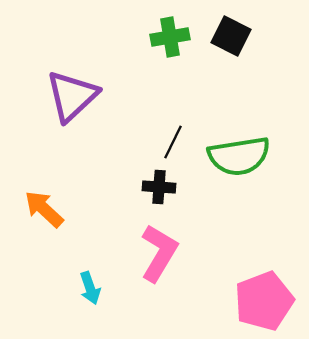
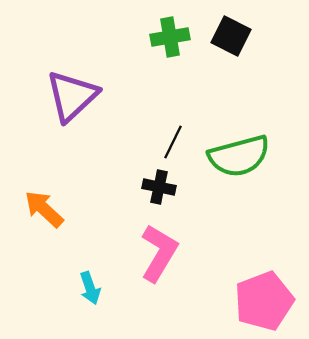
green semicircle: rotated 6 degrees counterclockwise
black cross: rotated 8 degrees clockwise
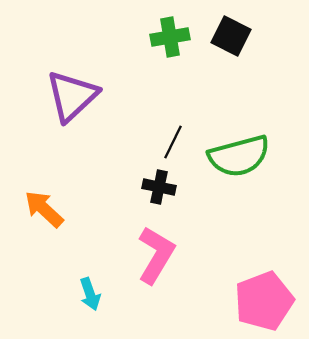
pink L-shape: moved 3 px left, 2 px down
cyan arrow: moved 6 px down
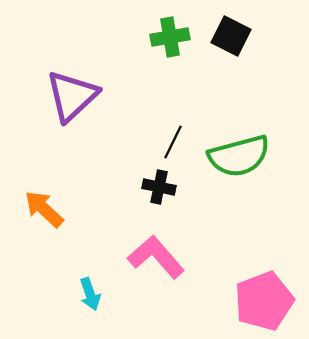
pink L-shape: moved 2 px down; rotated 72 degrees counterclockwise
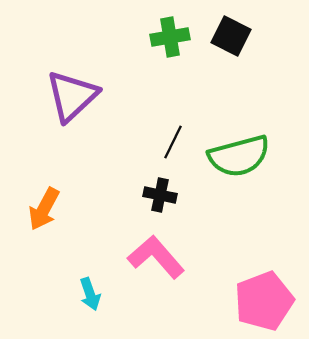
black cross: moved 1 px right, 8 px down
orange arrow: rotated 105 degrees counterclockwise
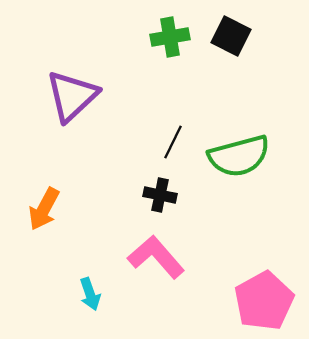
pink pentagon: rotated 8 degrees counterclockwise
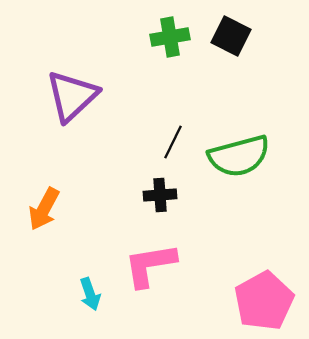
black cross: rotated 16 degrees counterclockwise
pink L-shape: moved 6 px left, 8 px down; rotated 58 degrees counterclockwise
